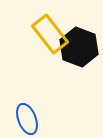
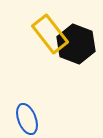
black hexagon: moved 3 px left, 3 px up
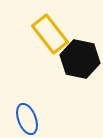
black hexagon: moved 4 px right, 15 px down; rotated 9 degrees counterclockwise
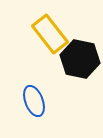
blue ellipse: moved 7 px right, 18 px up
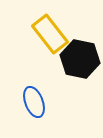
blue ellipse: moved 1 px down
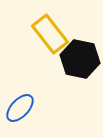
blue ellipse: moved 14 px left, 6 px down; rotated 64 degrees clockwise
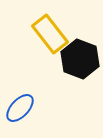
black hexagon: rotated 9 degrees clockwise
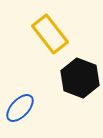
black hexagon: moved 19 px down
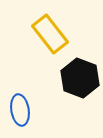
blue ellipse: moved 2 px down; rotated 52 degrees counterclockwise
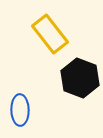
blue ellipse: rotated 8 degrees clockwise
